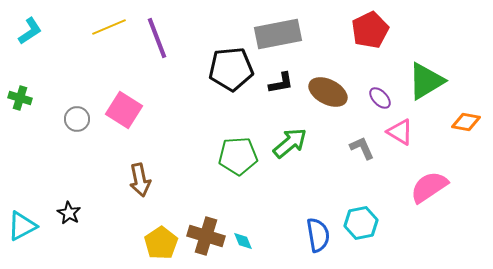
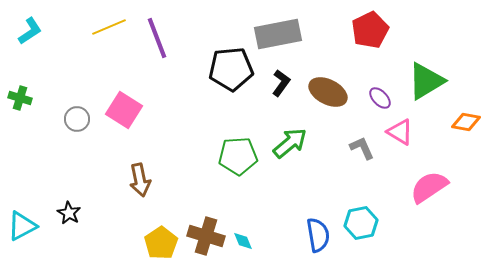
black L-shape: rotated 44 degrees counterclockwise
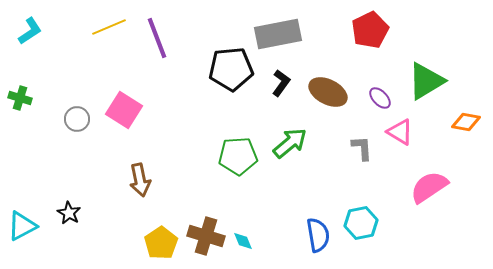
gray L-shape: rotated 20 degrees clockwise
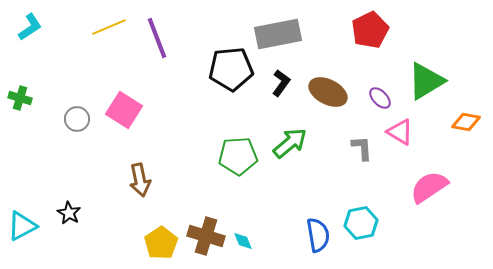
cyan L-shape: moved 4 px up
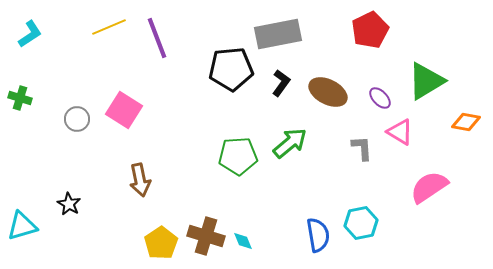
cyan L-shape: moved 7 px down
black star: moved 9 px up
cyan triangle: rotated 12 degrees clockwise
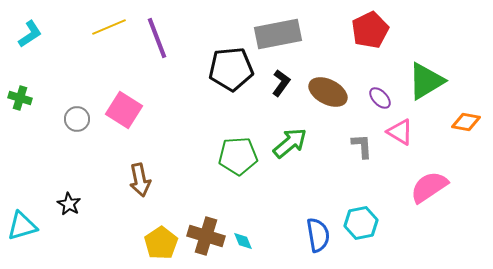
gray L-shape: moved 2 px up
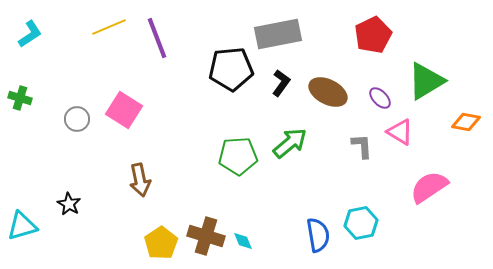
red pentagon: moved 3 px right, 5 px down
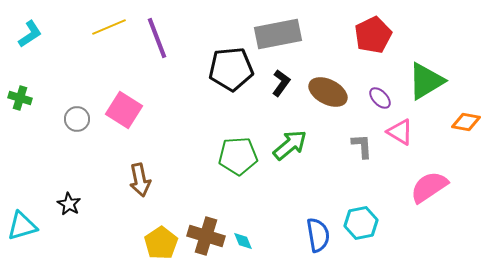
green arrow: moved 2 px down
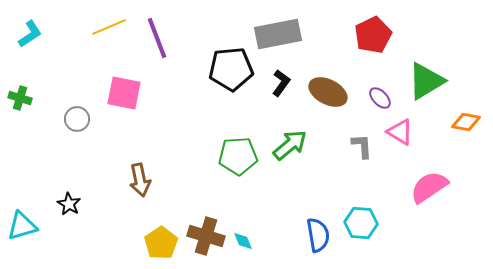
pink square: moved 17 px up; rotated 21 degrees counterclockwise
cyan hexagon: rotated 16 degrees clockwise
